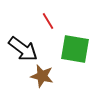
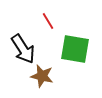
black arrow: rotated 20 degrees clockwise
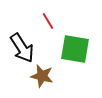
black arrow: moved 1 px left, 1 px up
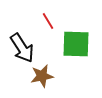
green square: moved 1 px right, 5 px up; rotated 8 degrees counterclockwise
brown star: rotated 25 degrees counterclockwise
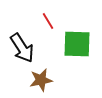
green square: moved 1 px right
brown star: moved 1 px left, 4 px down
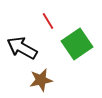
green square: rotated 36 degrees counterclockwise
black arrow: rotated 152 degrees clockwise
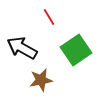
red line: moved 1 px right, 4 px up
green square: moved 1 px left, 6 px down
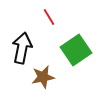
black arrow: rotated 72 degrees clockwise
brown star: moved 2 px right, 3 px up
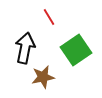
black arrow: moved 3 px right
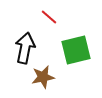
red line: rotated 18 degrees counterclockwise
green square: rotated 20 degrees clockwise
